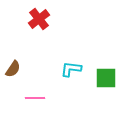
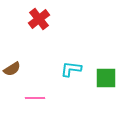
brown semicircle: moved 1 px left; rotated 24 degrees clockwise
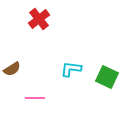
green square: moved 1 px right, 1 px up; rotated 25 degrees clockwise
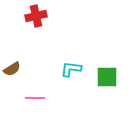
red cross: moved 3 px left, 3 px up; rotated 25 degrees clockwise
green square: rotated 25 degrees counterclockwise
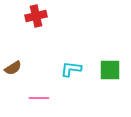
brown semicircle: moved 1 px right, 1 px up
green square: moved 3 px right, 7 px up
pink line: moved 4 px right
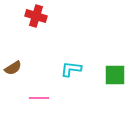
red cross: rotated 30 degrees clockwise
green square: moved 5 px right, 5 px down
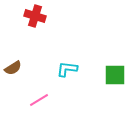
red cross: moved 1 px left
cyan L-shape: moved 4 px left
pink line: moved 2 px down; rotated 30 degrees counterclockwise
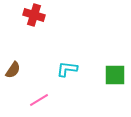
red cross: moved 1 px left, 1 px up
brown semicircle: moved 2 px down; rotated 24 degrees counterclockwise
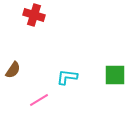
cyan L-shape: moved 8 px down
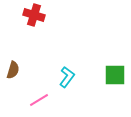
brown semicircle: rotated 18 degrees counterclockwise
cyan L-shape: rotated 120 degrees clockwise
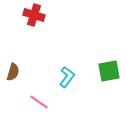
brown semicircle: moved 2 px down
green square: moved 6 px left, 4 px up; rotated 10 degrees counterclockwise
pink line: moved 2 px down; rotated 66 degrees clockwise
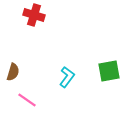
pink line: moved 12 px left, 2 px up
